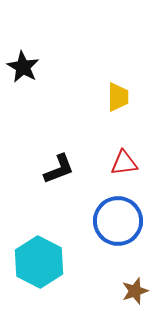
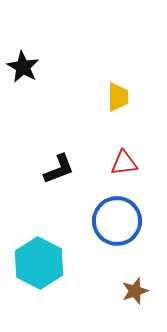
blue circle: moved 1 px left
cyan hexagon: moved 1 px down
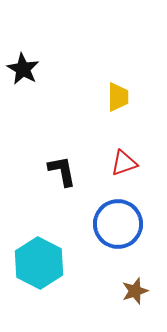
black star: moved 2 px down
red triangle: rotated 12 degrees counterclockwise
black L-shape: moved 3 px right, 2 px down; rotated 80 degrees counterclockwise
blue circle: moved 1 px right, 3 px down
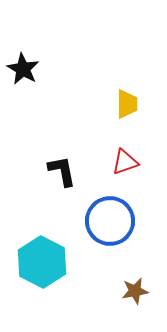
yellow trapezoid: moved 9 px right, 7 px down
red triangle: moved 1 px right, 1 px up
blue circle: moved 8 px left, 3 px up
cyan hexagon: moved 3 px right, 1 px up
brown star: rotated 8 degrees clockwise
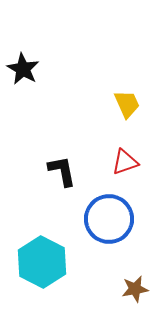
yellow trapezoid: rotated 24 degrees counterclockwise
blue circle: moved 1 px left, 2 px up
brown star: moved 2 px up
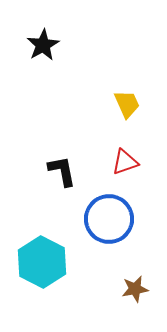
black star: moved 20 px right, 24 px up; rotated 12 degrees clockwise
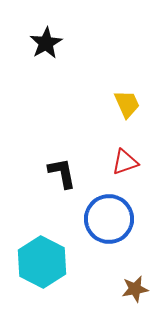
black star: moved 3 px right, 2 px up
black L-shape: moved 2 px down
